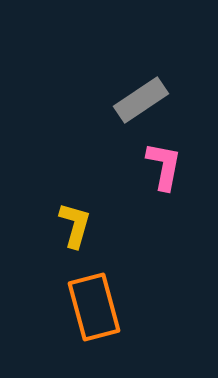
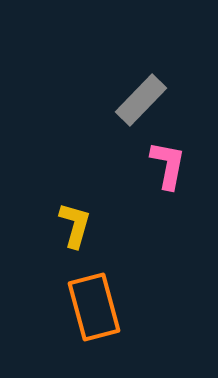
gray rectangle: rotated 12 degrees counterclockwise
pink L-shape: moved 4 px right, 1 px up
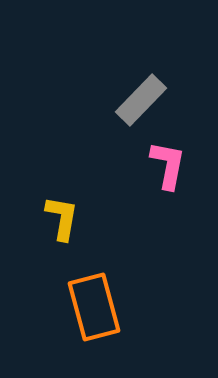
yellow L-shape: moved 13 px left, 7 px up; rotated 6 degrees counterclockwise
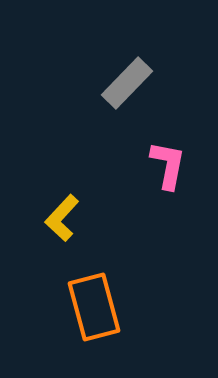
gray rectangle: moved 14 px left, 17 px up
yellow L-shape: rotated 147 degrees counterclockwise
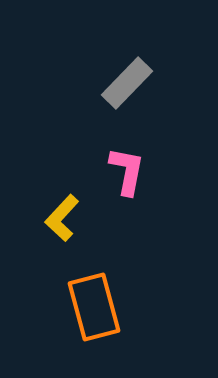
pink L-shape: moved 41 px left, 6 px down
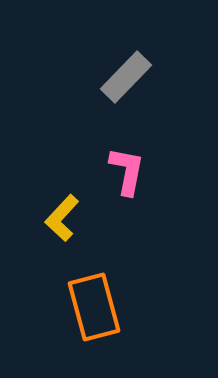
gray rectangle: moved 1 px left, 6 px up
